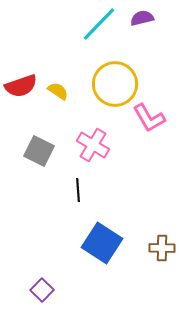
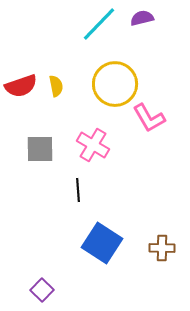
yellow semicircle: moved 2 px left, 5 px up; rotated 45 degrees clockwise
gray square: moved 1 px right, 2 px up; rotated 28 degrees counterclockwise
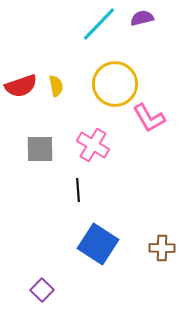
blue square: moved 4 px left, 1 px down
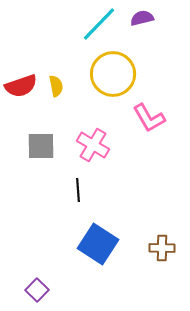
yellow circle: moved 2 px left, 10 px up
gray square: moved 1 px right, 3 px up
purple square: moved 5 px left
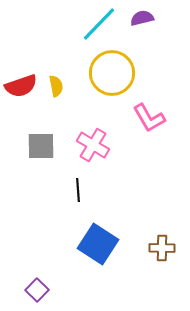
yellow circle: moved 1 px left, 1 px up
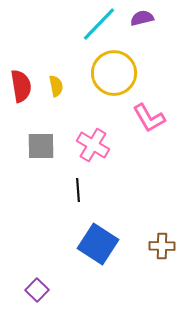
yellow circle: moved 2 px right
red semicircle: rotated 80 degrees counterclockwise
brown cross: moved 2 px up
